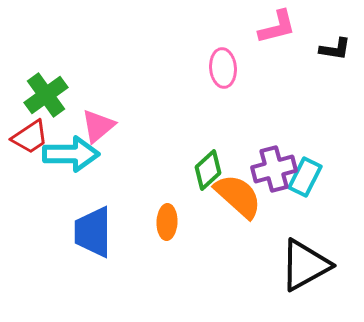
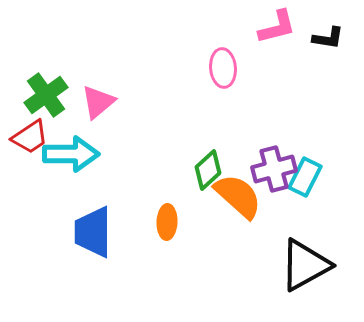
black L-shape: moved 7 px left, 11 px up
pink triangle: moved 24 px up
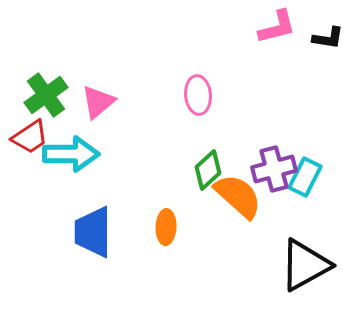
pink ellipse: moved 25 px left, 27 px down
orange ellipse: moved 1 px left, 5 px down
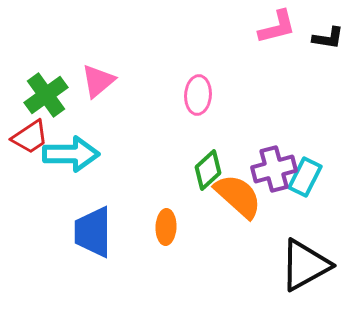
pink ellipse: rotated 9 degrees clockwise
pink triangle: moved 21 px up
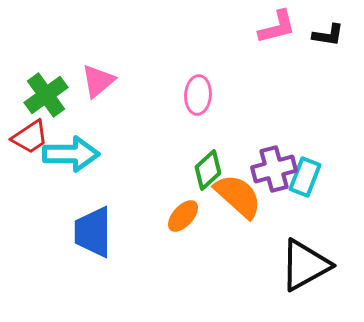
black L-shape: moved 3 px up
cyan rectangle: rotated 6 degrees counterclockwise
orange ellipse: moved 17 px right, 11 px up; rotated 40 degrees clockwise
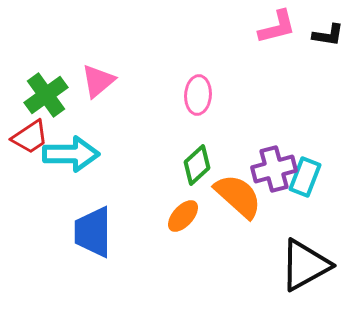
green diamond: moved 11 px left, 5 px up
